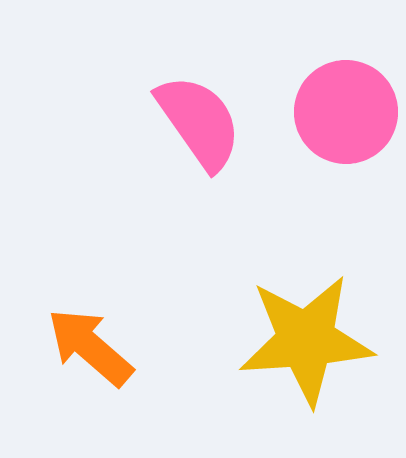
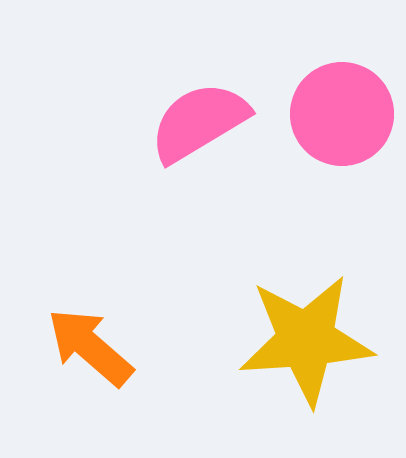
pink circle: moved 4 px left, 2 px down
pink semicircle: rotated 86 degrees counterclockwise
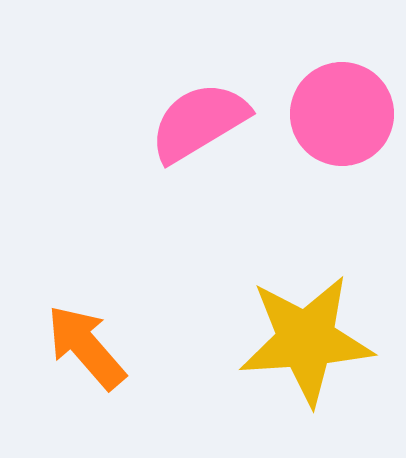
orange arrow: moved 4 px left; rotated 8 degrees clockwise
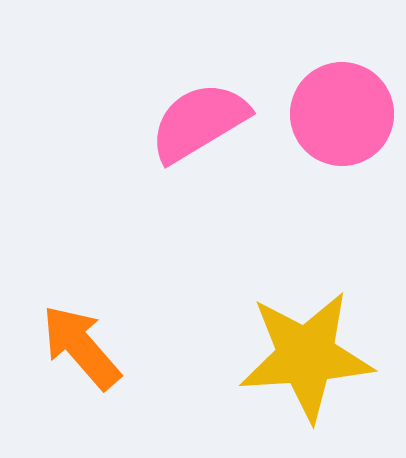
yellow star: moved 16 px down
orange arrow: moved 5 px left
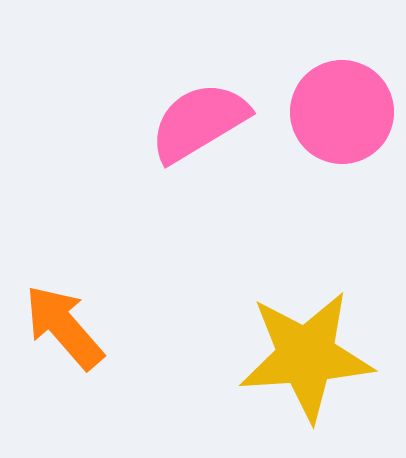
pink circle: moved 2 px up
orange arrow: moved 17 px left, 20 px up
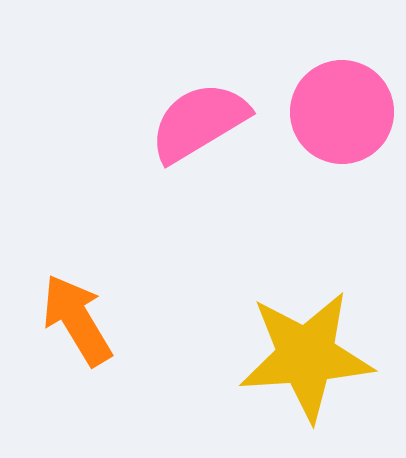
orange arrow: moved 13 px right, 7 px up; rotated 10 degrees clockwise
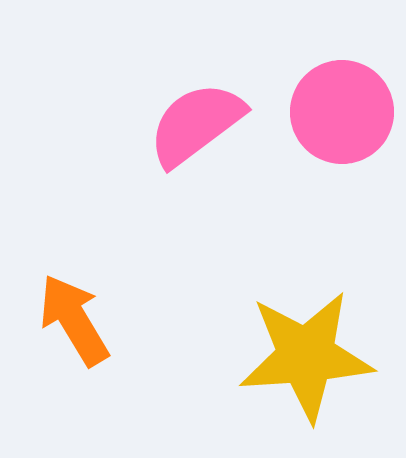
pink semicircle: moved 3 px left, 2 px down; rotated 6 degrees counterclockwise
orange arrow: moved 3 px left
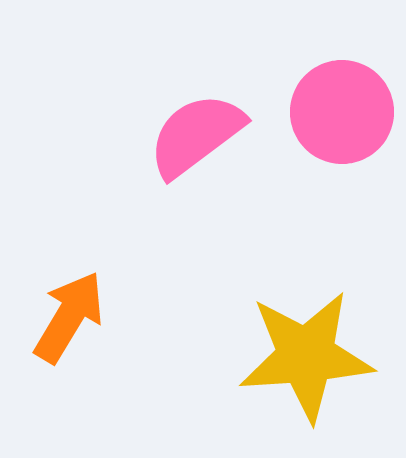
pink semicircle: moved 11 px down
orange arrow: moved 5 px left, 3 px up; rotated 62 degrees clockwise
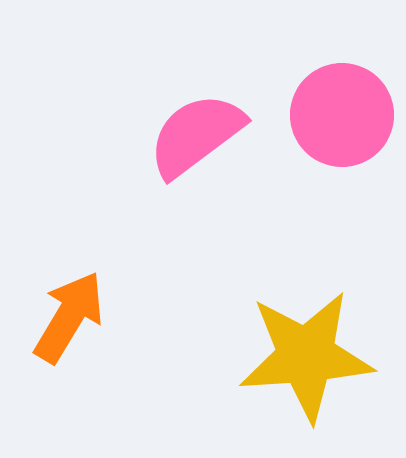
pink circle: moved 3 px down
